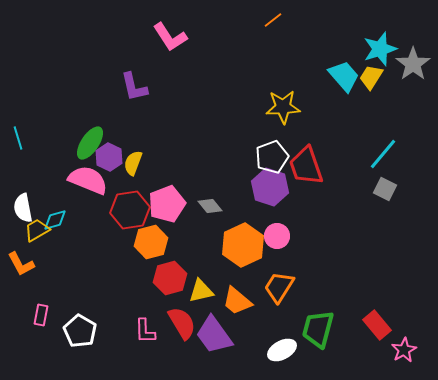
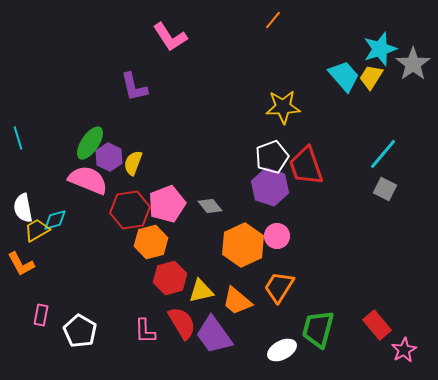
orange line at (273, 20): rotated 12 degrees counterclockwise
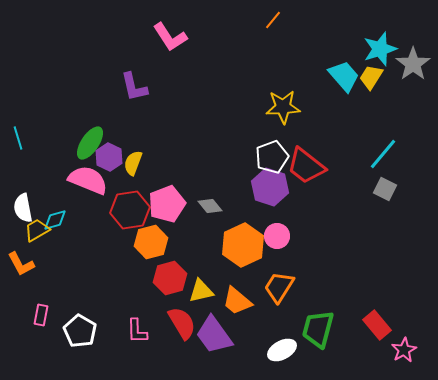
red trapezoid at (306, 166): rotated 33 degrees counterclockwise
pink L-shape at (145, 331): moved 8 px left
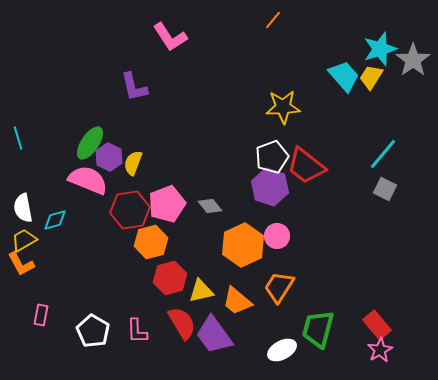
gray star at (413, 64): moved 4 px up
yellow trapezoid at (37, 230): moved 13 px left, 10 px down
white pentagon at (80, 331): moved 13 px right
pink star at (404, 350): moved 24 px left
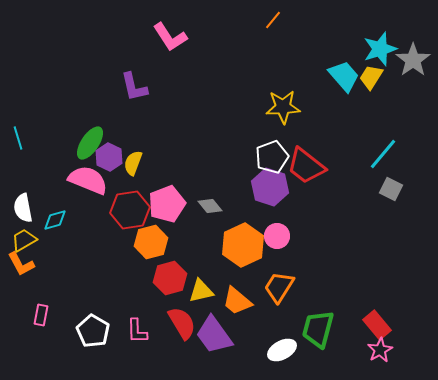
gray square at (385, 189): moved 6 px right
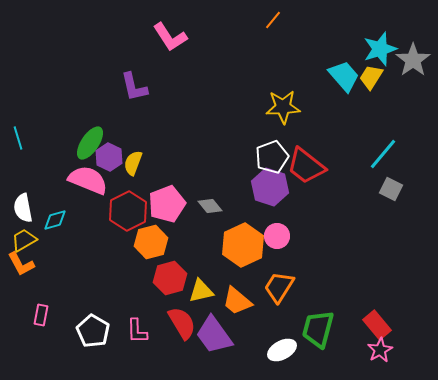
red hexagon at (130, 210): moved 2 px left, 1 px down; rotated 18 degrees counterclockwise
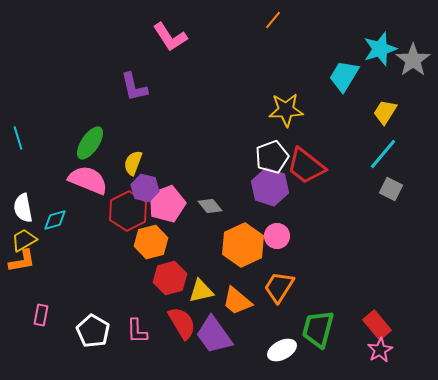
cyan trapezoid at (344, 76): rotated 108 degrees counterclockwise
yellow trapezoid at (371, 77): moved 14 px right, 35 px down
yellow star at (283, 107): moved 3 px right, 3 px down
purple hexagon at (109, 157): moved 36 px right, 31 px down; rotated 12 degrees counterclockwise
orange L-shape at (21, 264): moved 1 px right, 3 px up; rotated 72 degrees counterclockwise
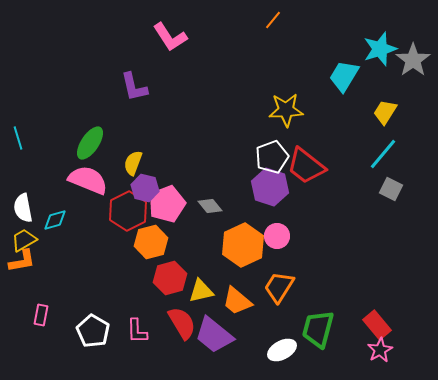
purple trapezoid at (214, 335): rotated 15 degrees counterclockwise
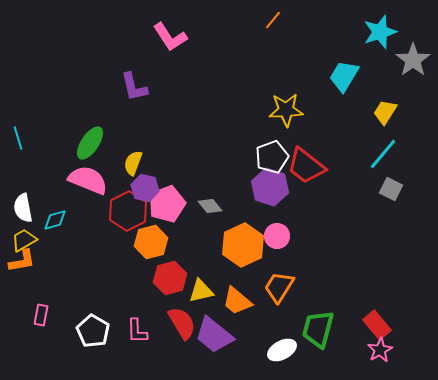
cyan star at (380, 49): moved 17 px up
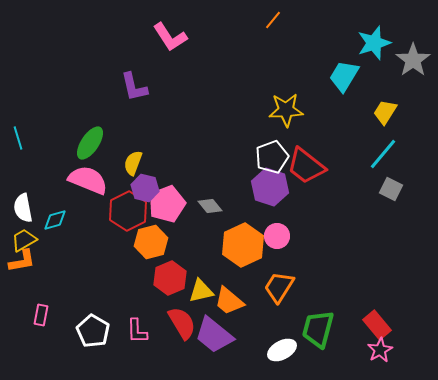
cyan star at (380, 32): moved 6 px left, 11 px down
red hexagon at (170, 278): rotated 8 degrees counterclockwise
orange trapezoid at (237, 301): moved 8 px left
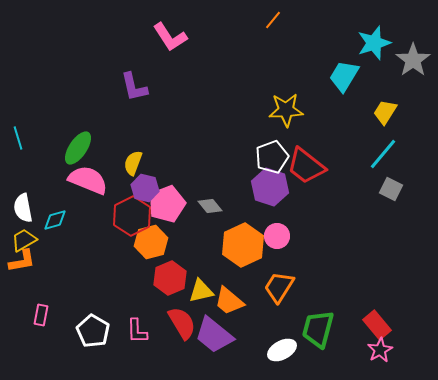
green ellipse at (90, 143): moved 12 px left, 5 px down
red hexagon at (128, 211): moved 4 px right, 5 px down
